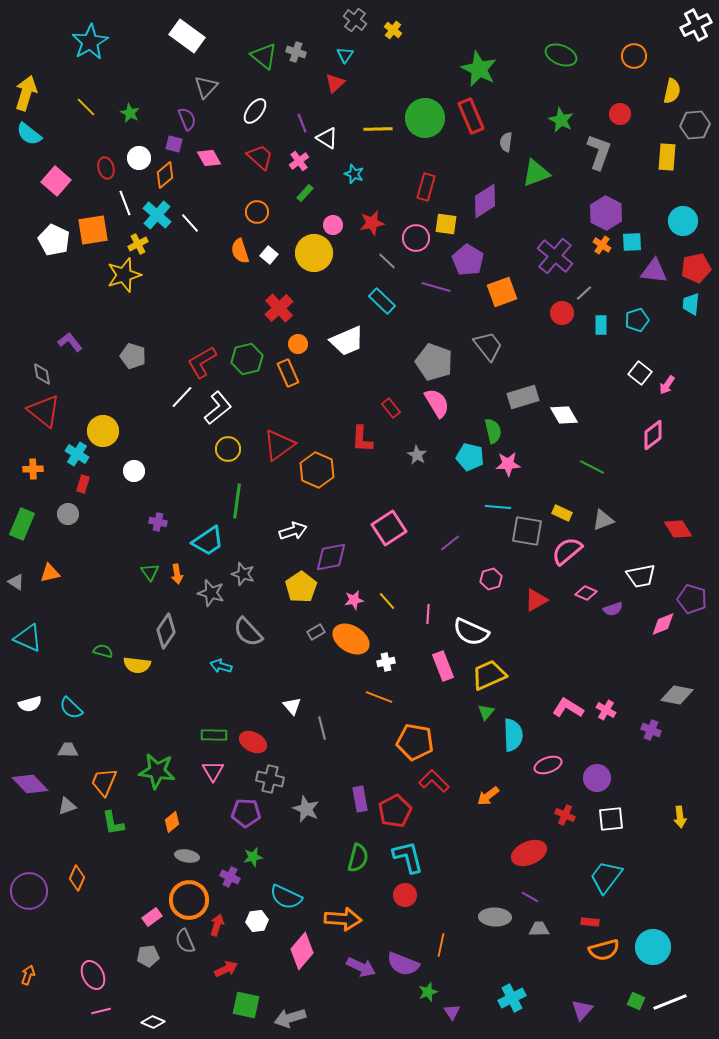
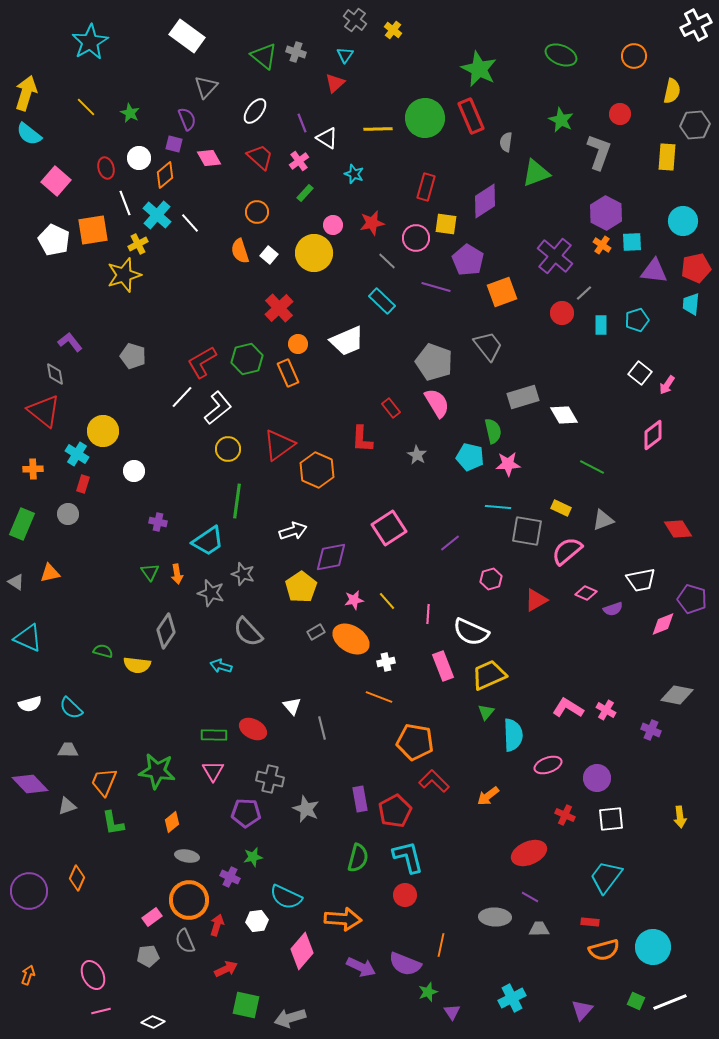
gray diamond at (42, 374): moved 13 px right
yellow rectangle at (562, 513): moved 1 px left, 5 px up
white trapezoid at (641, 576): moved 4 px down
red ellipse at (253, 742): moved 13 px up
purple semicircle at (403, 964): moved 2 px right
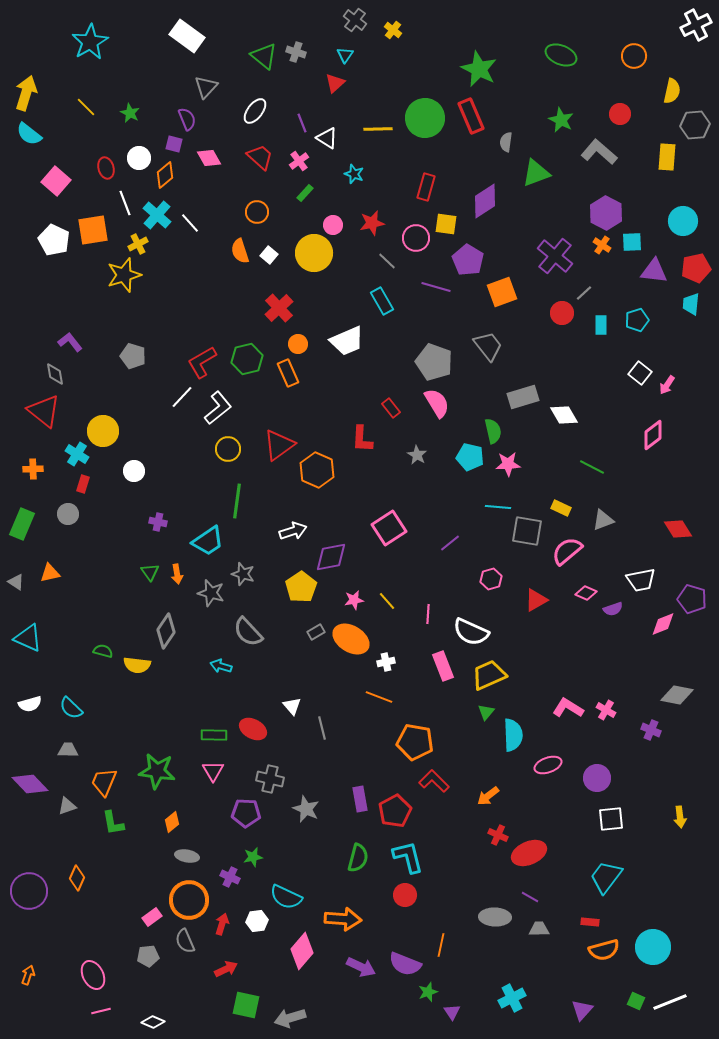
gray L-shape at (599, 152): rotated 69 degrees counterclockwise
cyan rectangle at (382, 301): rotated 16 degrees clockwise
red cross at (565, 815): moved 67 px left, 20 px down
red arrow at (217, 925): moved 5 px right, 1 px up
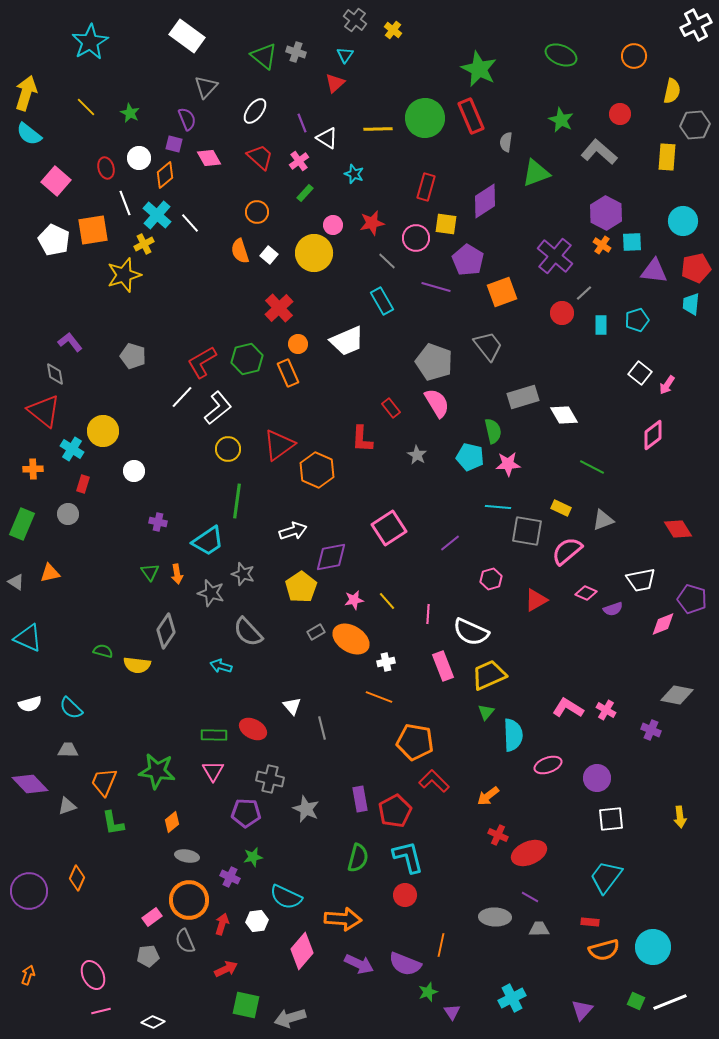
yellow cross at (138, 244): moved 6 px right
cyan cross at (77, 454): moved 5 px left, 5 px up
purple arrow at (361, 967): moved 2 px left, 3 px up
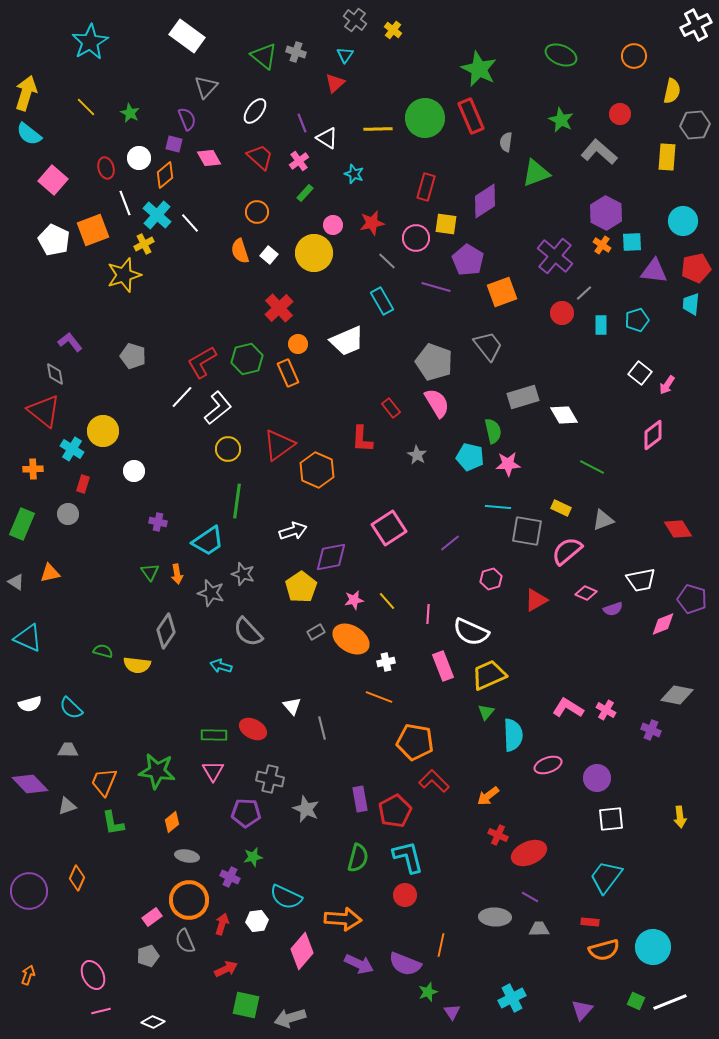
pink square at (56, 181): moved 3 px left, 1 px up
orange square at (93, 230): rotated 12 degrees counterclockwise
gray pentagon at (148, 956): rotated 10 degrees counterclockwise
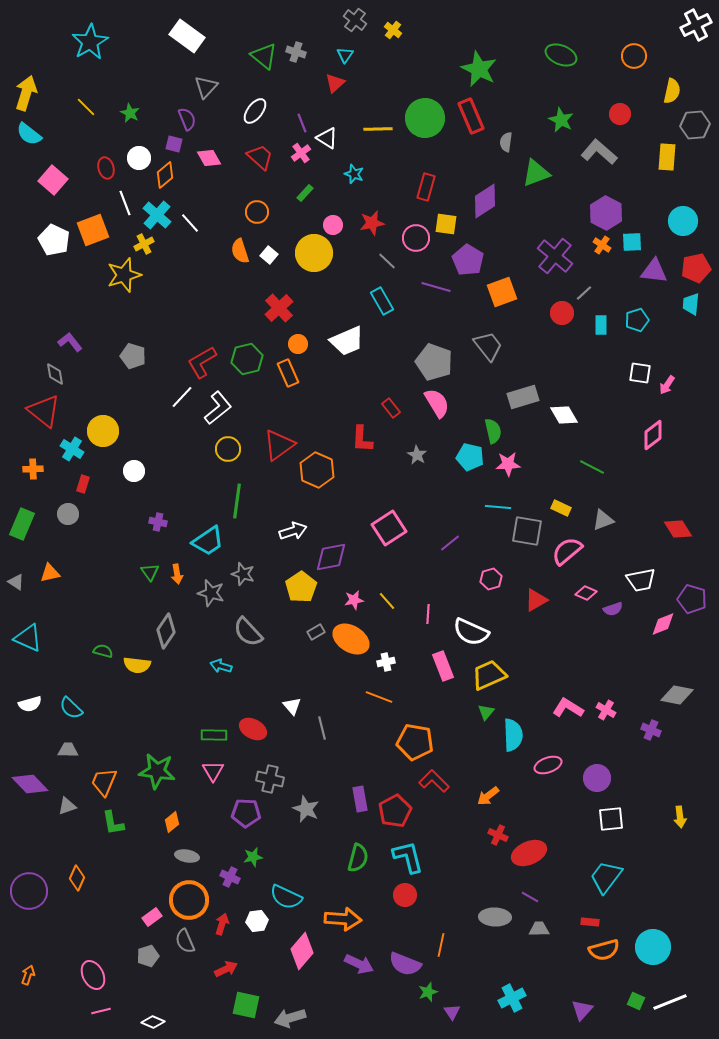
pink cross at (299, 161): moved 2 px right, 8 px up
white square at (640, 373): rotated 30 degrees counterclockwise
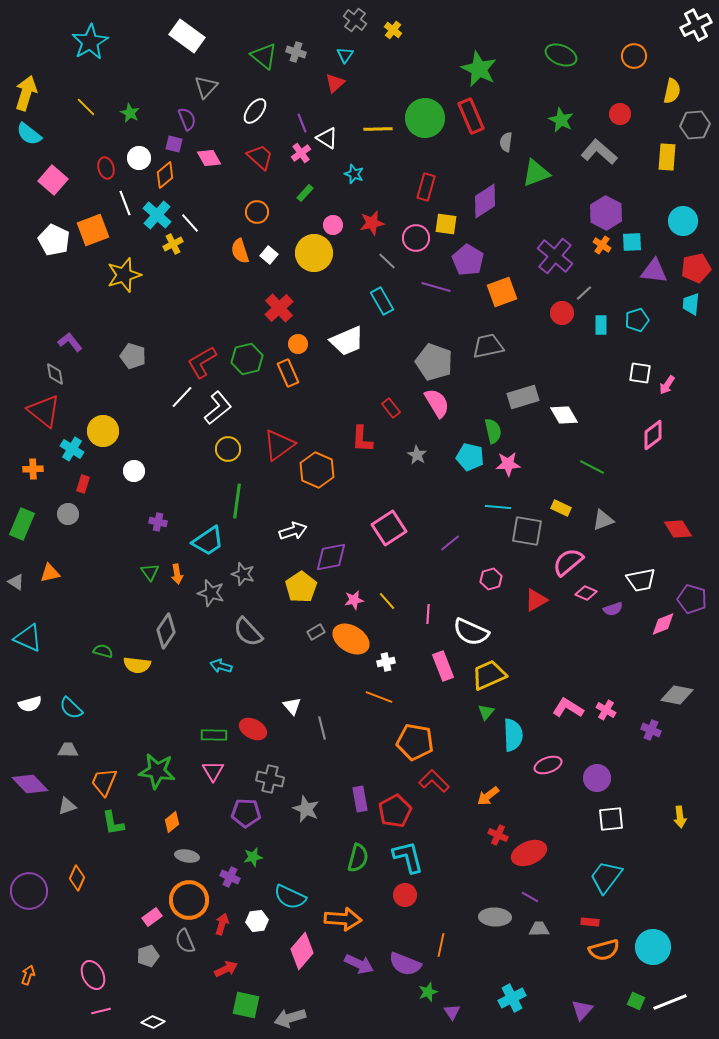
yellow cross at (144, 244): moved 29 px right
gray trapezoid at (488, 346): rotated 64 degrees counterclockwise
pink semicircle at (567, 551): moved 1 px right, 11 px down
cyan semicircle at (286, 897): moved 4 px right
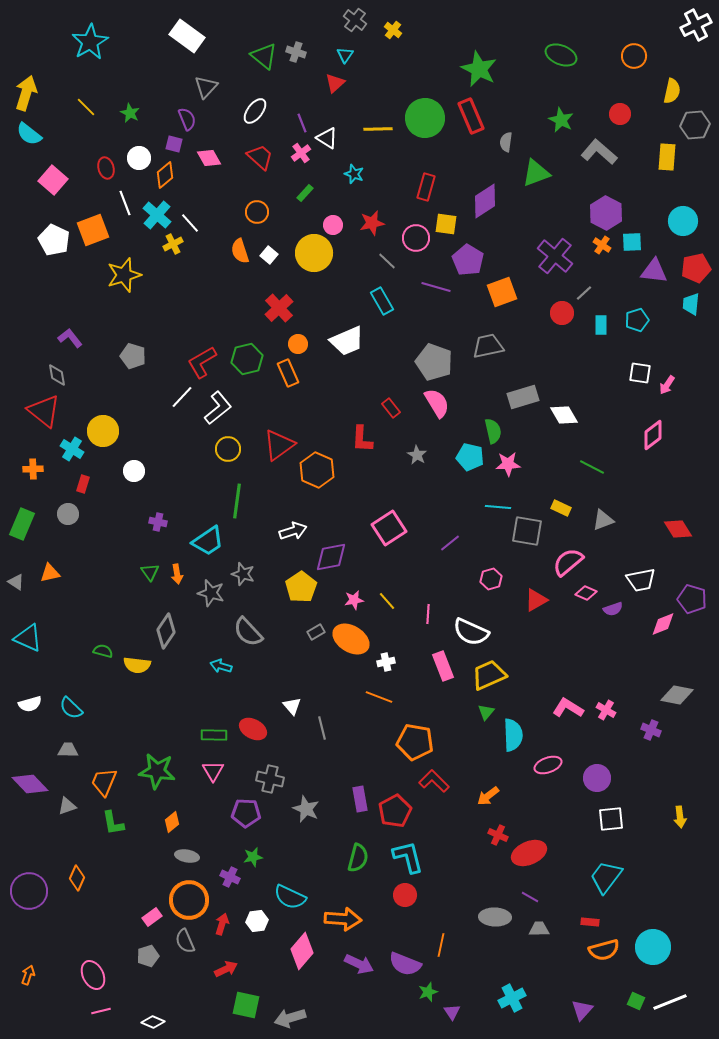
purple L-shape at (70, 342): moved 4 px up
gray diamond at (55, 374): moved 2 px right, 1 px down
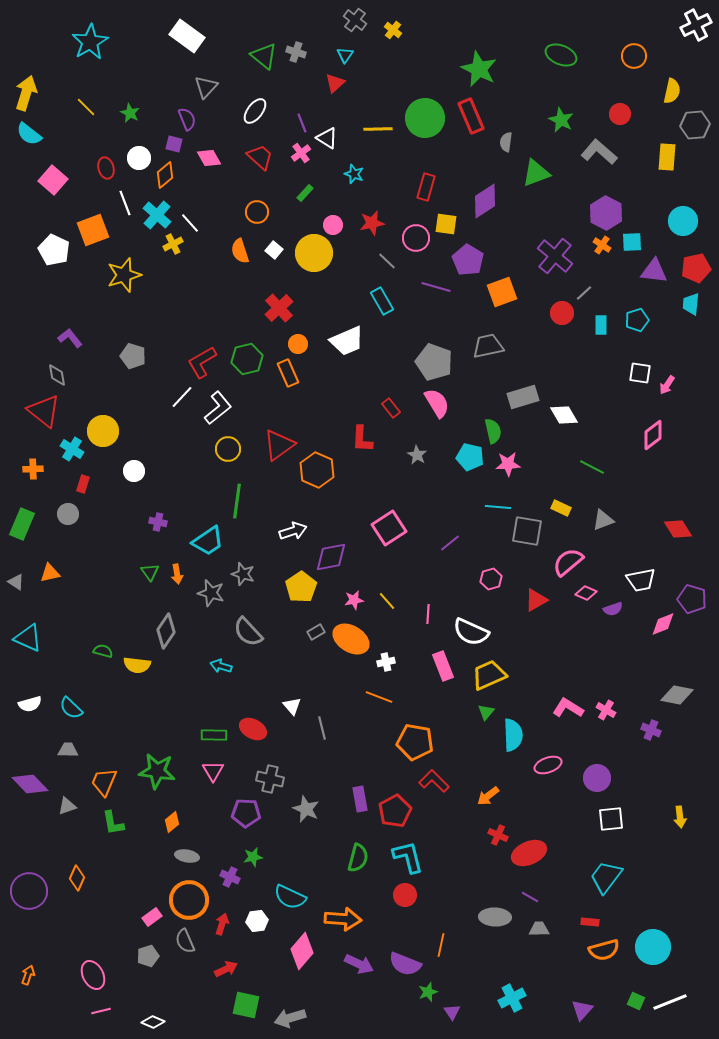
white pentagon at (54, 240): moved 10 px down
white square at (269, 255): moved 5 px right, 5 px up
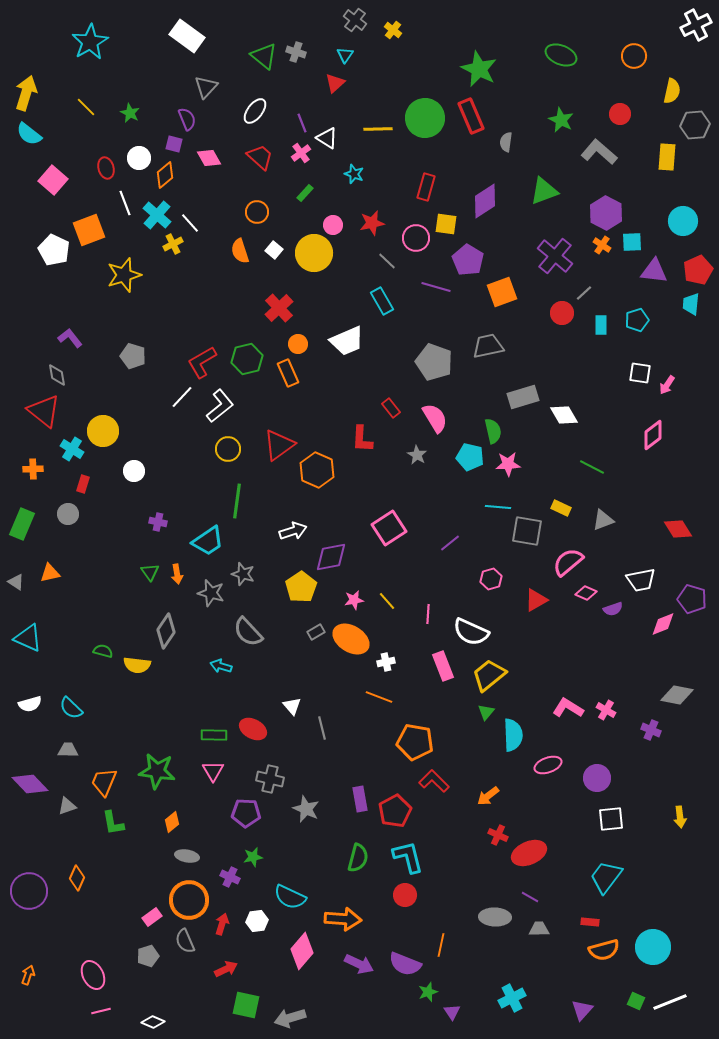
green triangle at (536, 173): moved 8 px right, 18 px down
orange square at (93, 230): moved 4 px left
red pentagon at (696, 268): moved 2 px right, 2 px down; rotated 12 degrees counterclockwise
pink semicircle at (437, 403): moved 2 px left, 15 px down
white L-shape at (218, 408): moved 2 px right, 2 px up
yellow trapezoid at (489, 675): rotated 15 degrees counterclockwise
